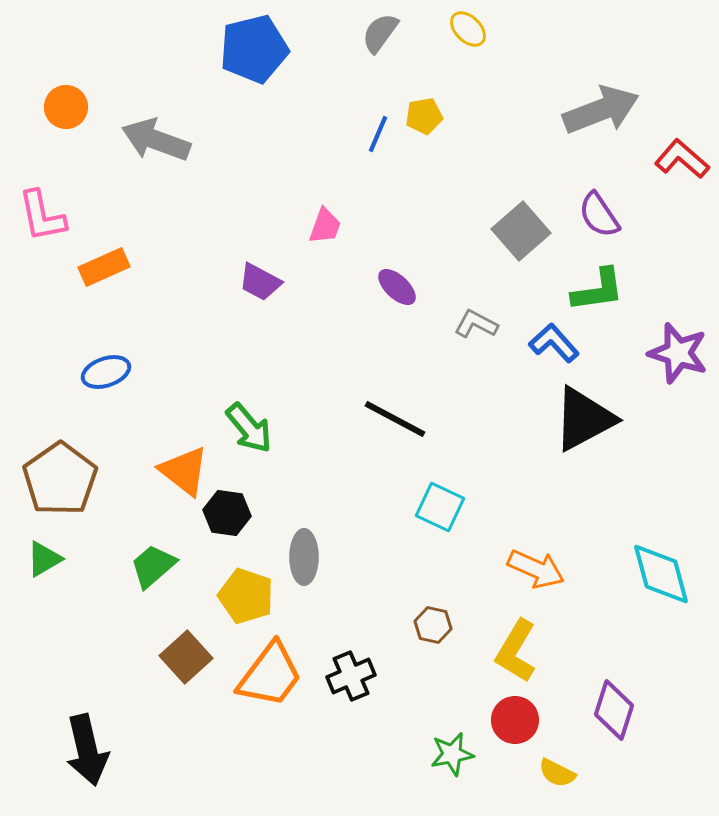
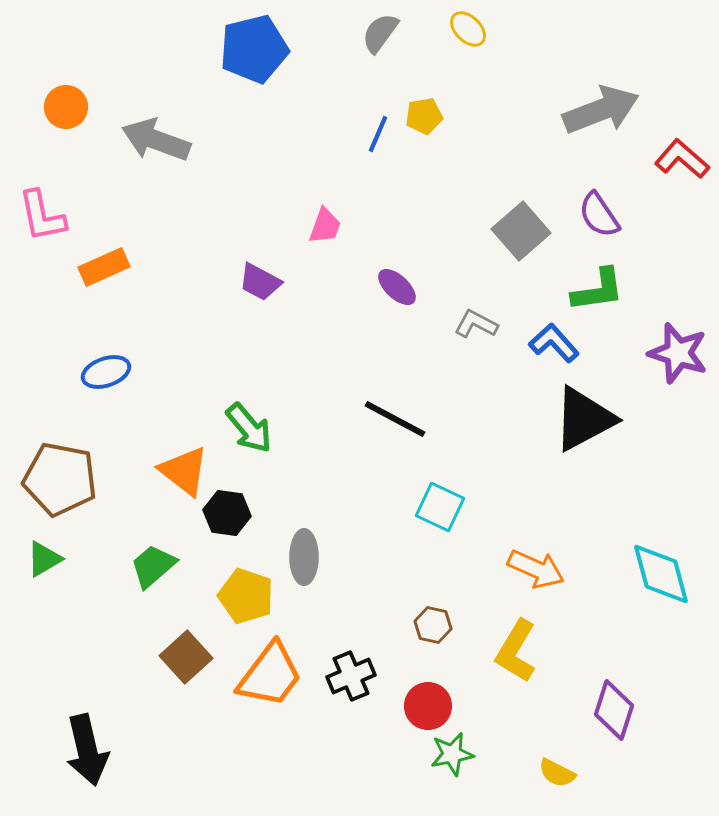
brown pentagon at (60, 479): rotated 26 degrees counterclockwise
red circle at (515, 720): moved 87 px left, 14 px up
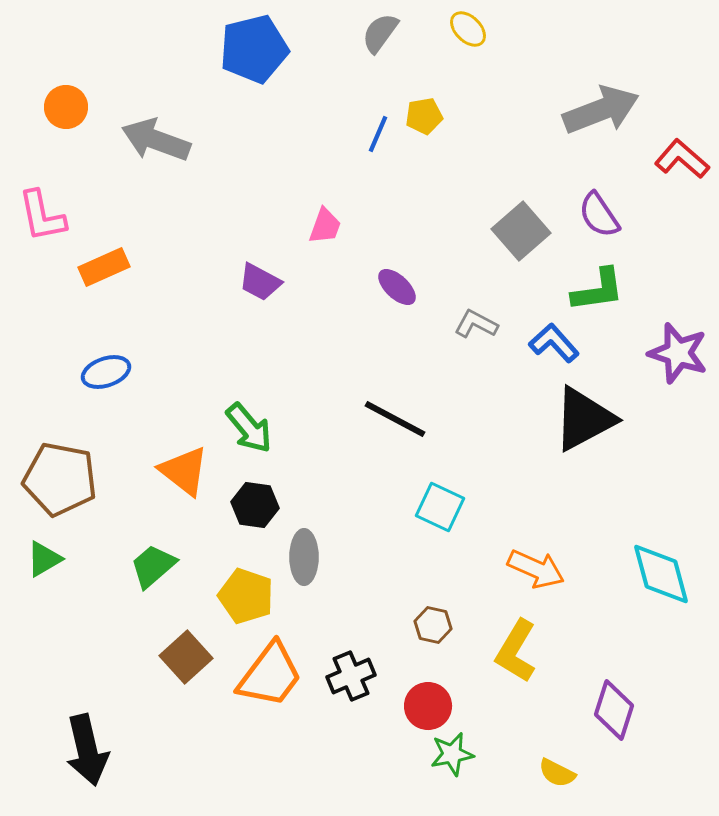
black hexagon at (227, 513): moved 28 px right, 8 px up
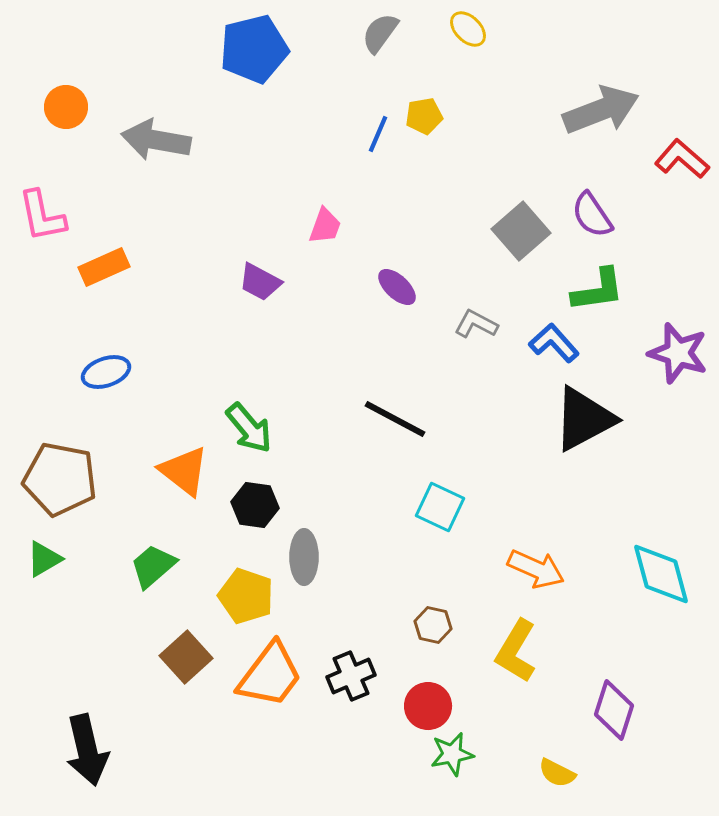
gray arrow at (156, 140): rotated 10 degrees counterclockwise
purple semicircle at (599, 215): moved 7 px left
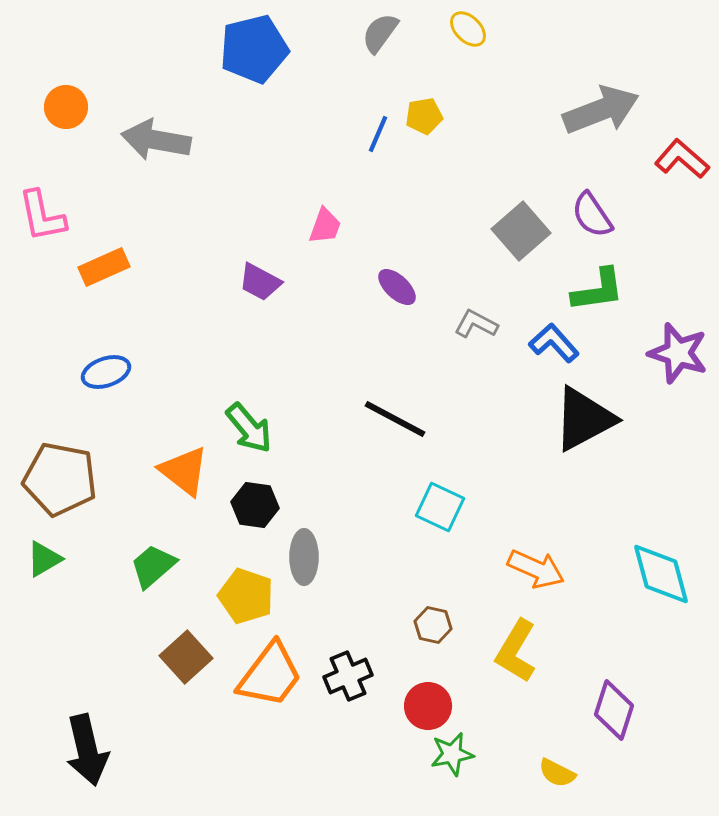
black cross at (351, 676): moved 3 px left
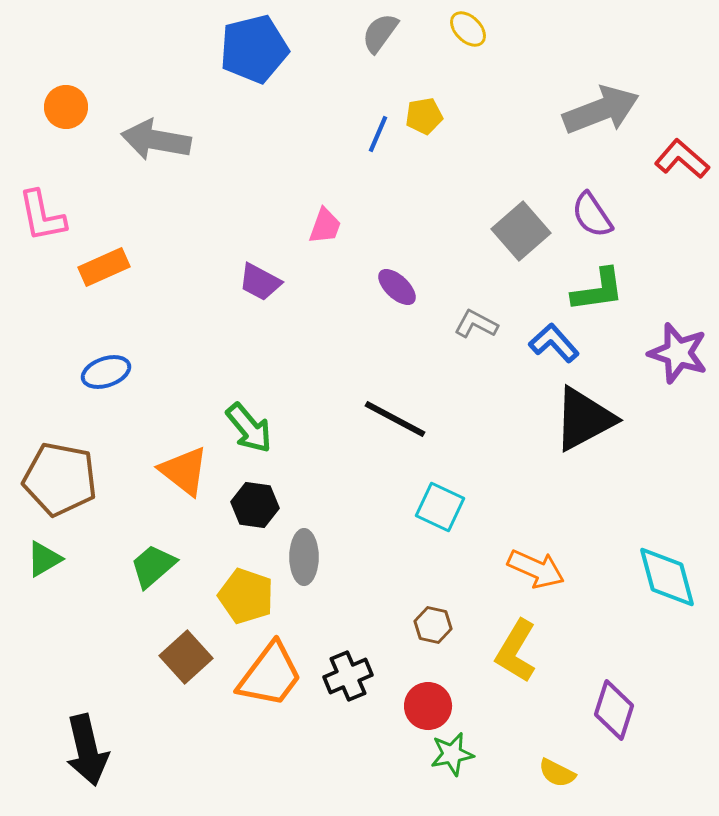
cyan diamond at (661, 574): moved 6 px right, 3 px down
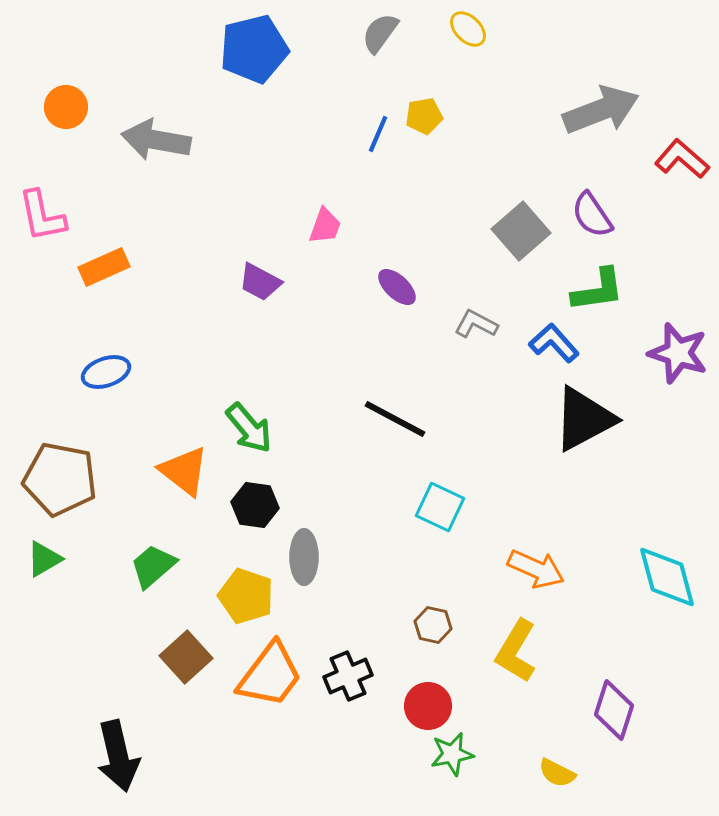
black arrow at (87, 750): moved 31 px right, 6 px down
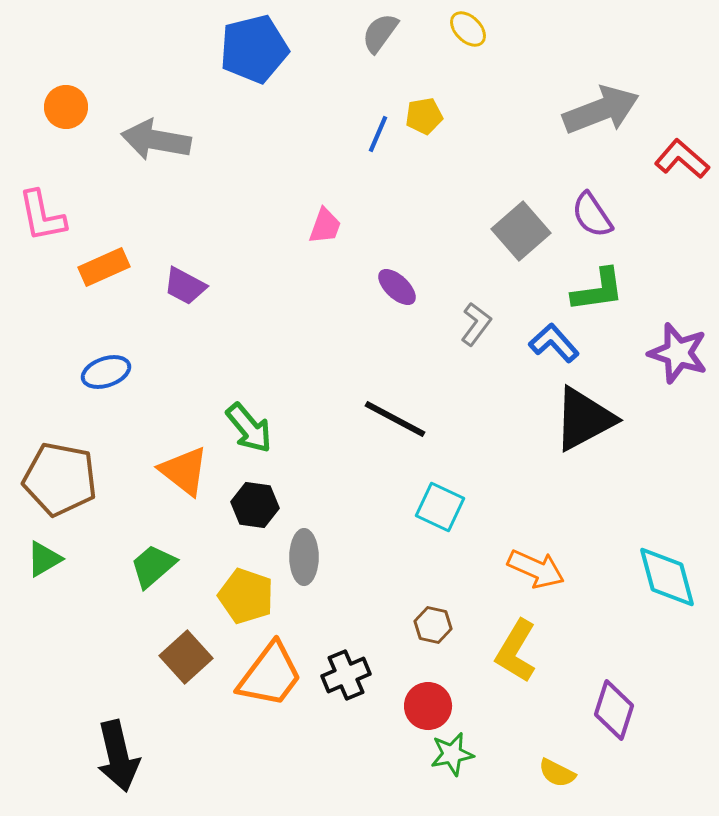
purple trapezoid at (260, 282): moved 75 px left, 4 px down
gray L-shape at (476, 324): rotated 99 degrees clockwise
black cross at (348, 676): moved 2 px left, 1 px up
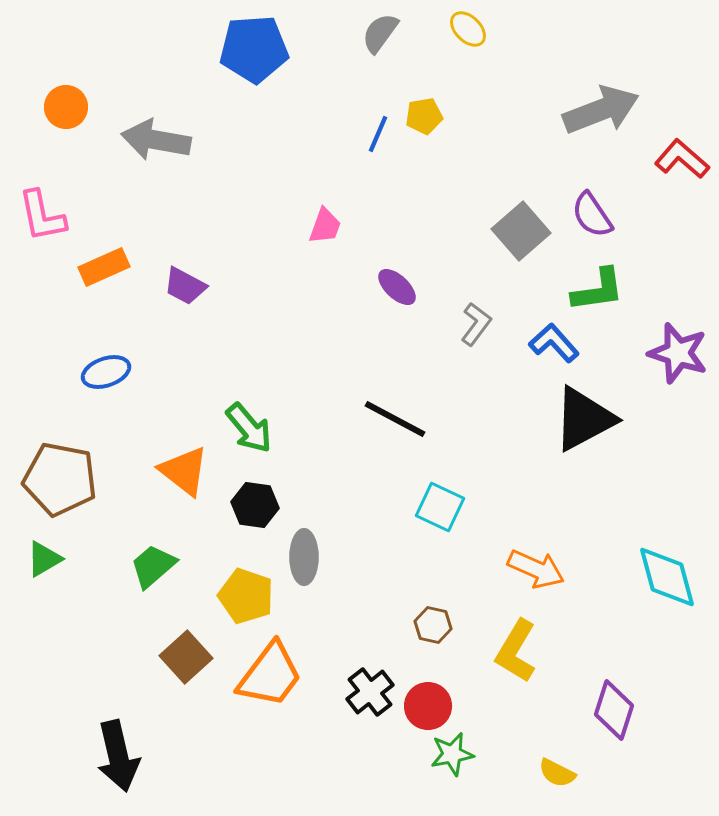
blue pentagon at (254, 49): rotated 10 degrees clockwise
black cross at (346, 675): moved 24 px right, 17 px down; rotated 15 degrees counterclockwise
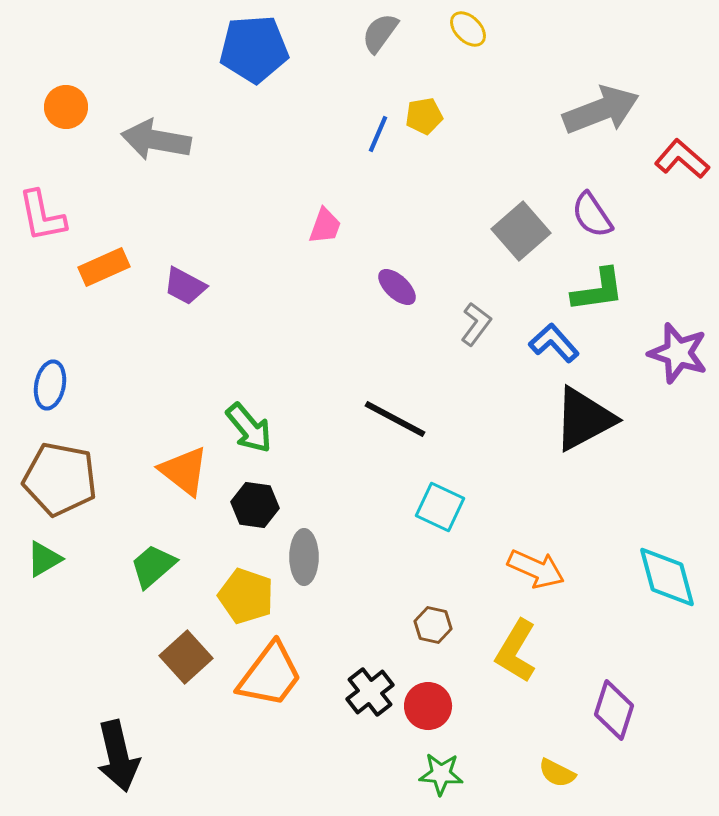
blue ellipse at (106, 372): moved 56 px left, 13 px down; rotated 60 degrees counterclockwise
green star at (452, 754): moved 11 px left, 20 px down; rotated 15 degrees clockwise
